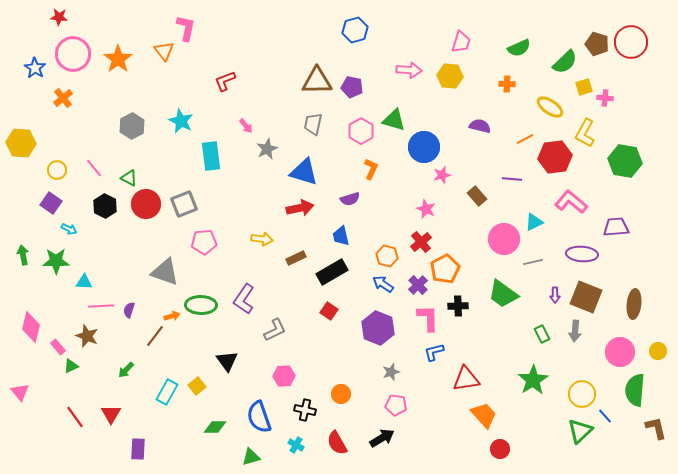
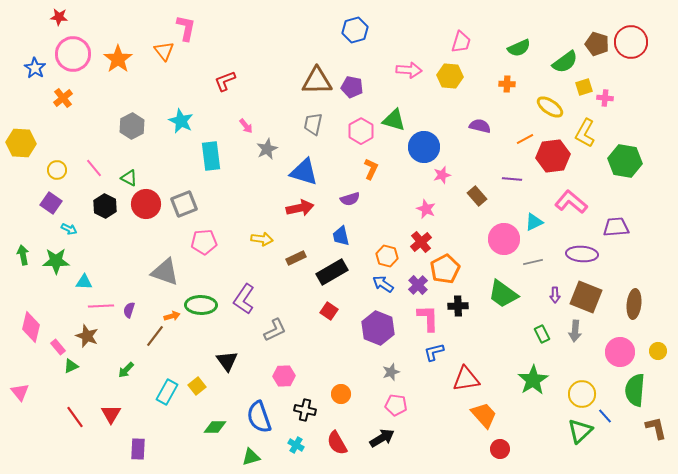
green semicircle at (565, 62): rotated 8 degrees clockwise
red hexagon at (555, 157): moved 2 px left, 1 px up
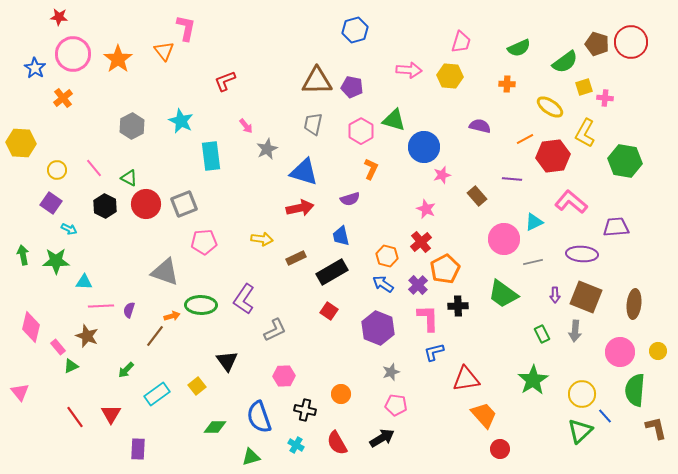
cyan rectangle at (167, 392): moved 10 px left, 2 px down; rotated 25 degrees clockwise
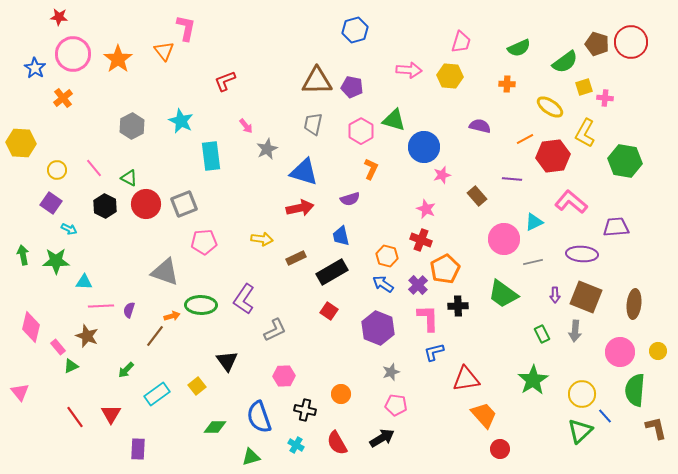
red cross at (421, 242): moved 2 px up; rotated 30 degrees counterclockwise
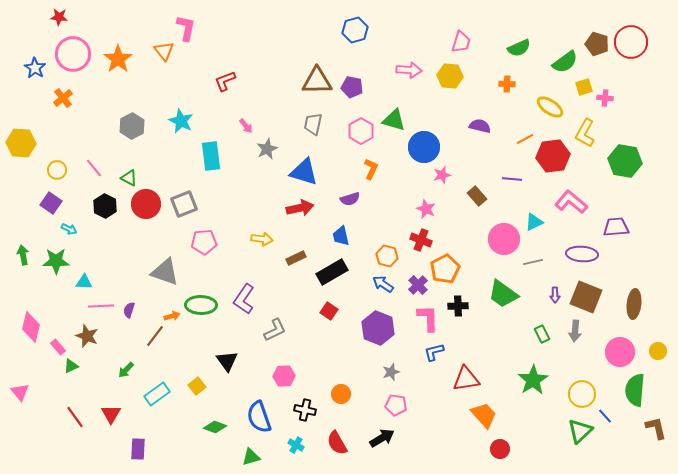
green diamond at (215, 427): rotated 20 degrees clockwise
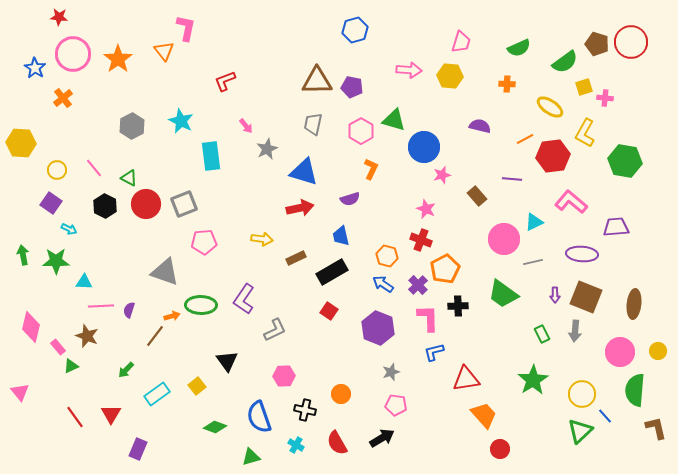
purple rectangle at (138, 449): rotated 20 degrees clockwise
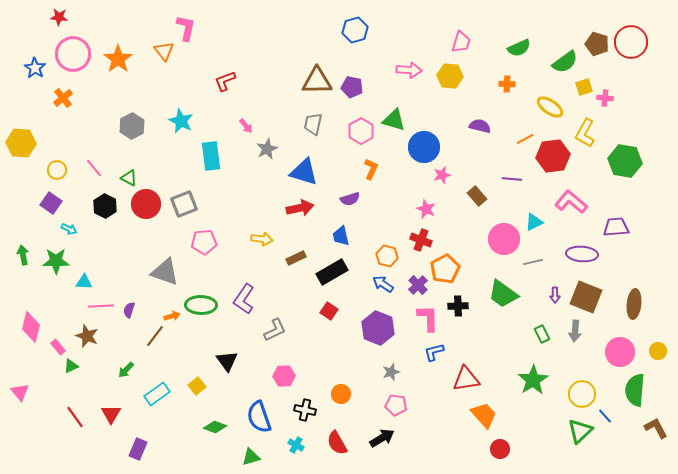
brown L-shape at (656, 428): rotated 15 degrees counterclockwise
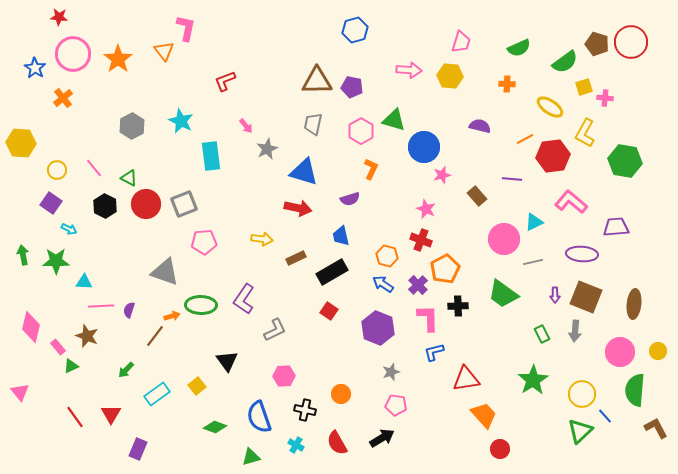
red arrow at (300, 208): moved 2 px left; rotated 24 degrees clockwise
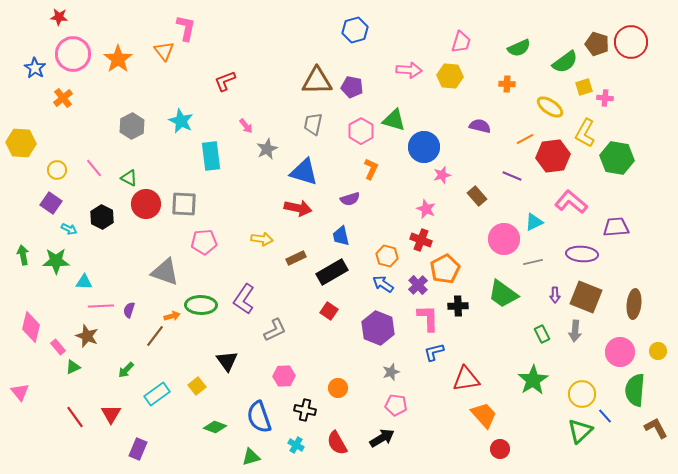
green hexagon at (625, 161): moved 8 px left, 3 px up
purple line at (512, 179): moved 3 px up; rotated 18 degrees clockwise
gray square at (184, 204): rotated 24 degrees clockwise
black hexagon at (105, 206): moved 3 px left, 11 px down
green triangle at (71, 366): moved 2 px right, 1 px down
orange circle at (341, 394): moved 3 px left, 6 px up
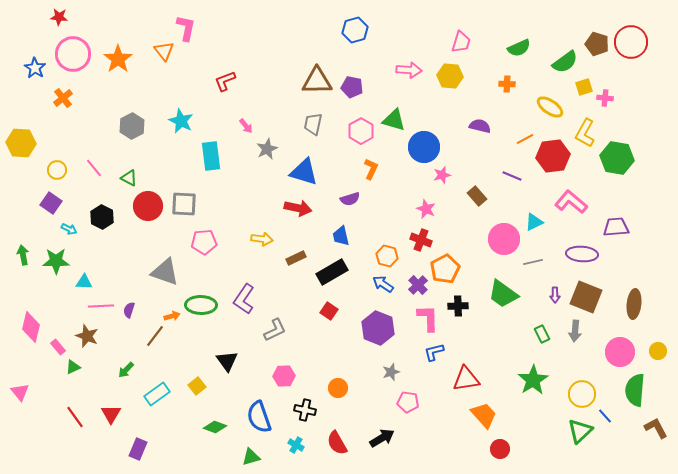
red circle at (146, 204): moved 2 px right, 2 px down
pink pentagon at (396, 405): moved 12 px right, 3 px up
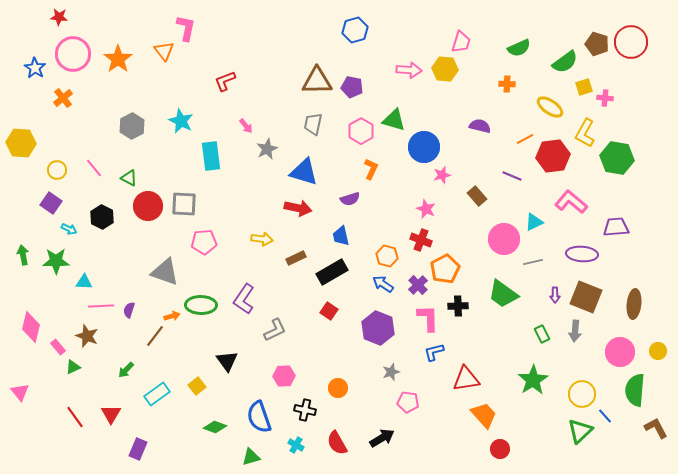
yellow hexagon at (450, 76): moved 5 px left, 7 px up
